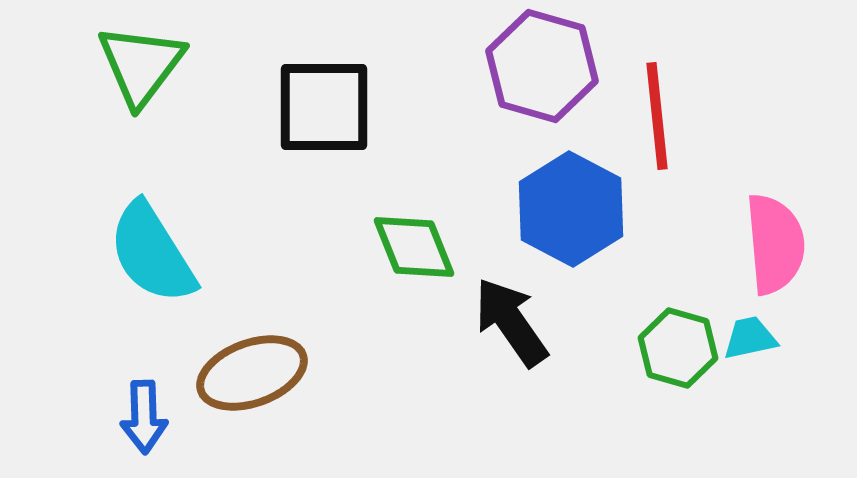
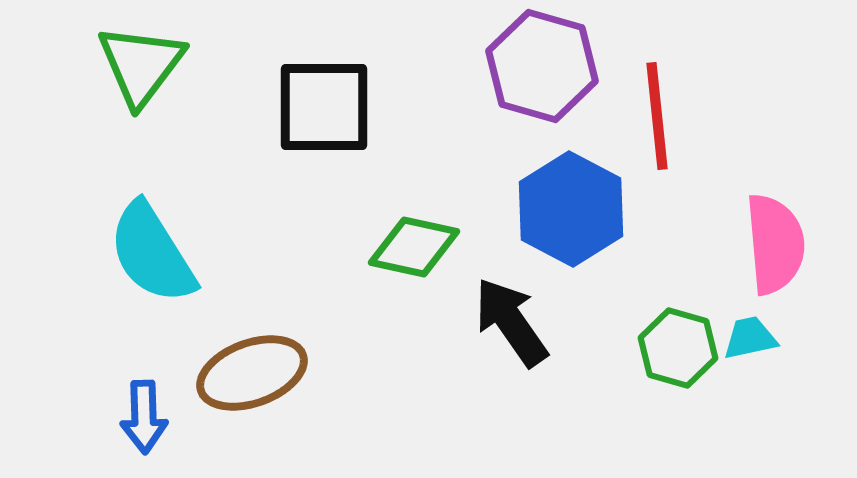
green diamond: rotated 56 degrees counterclockwise
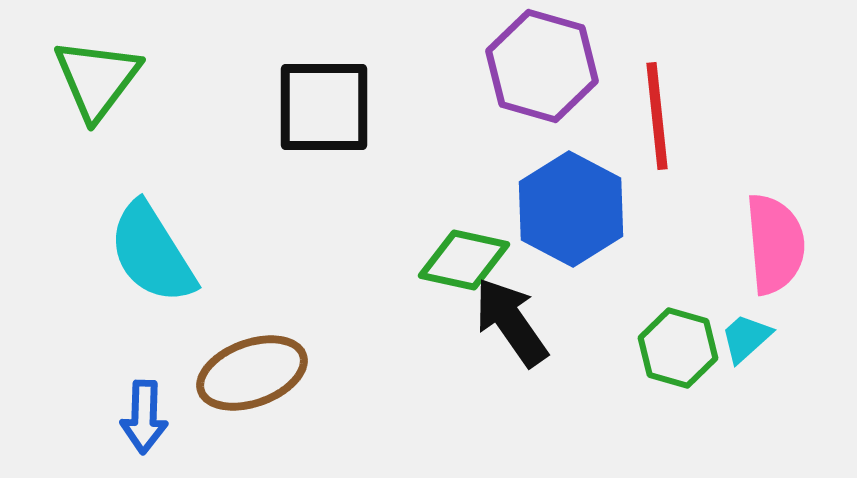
green triangle: moved 44 px left, 14 px down
green diamond: moved 50 px right, 13 px down
cyan trapezoid: moved 4 px left; rotated 30 degrees counterclockwise
blue arrow: rotated 4 degrees clockwise
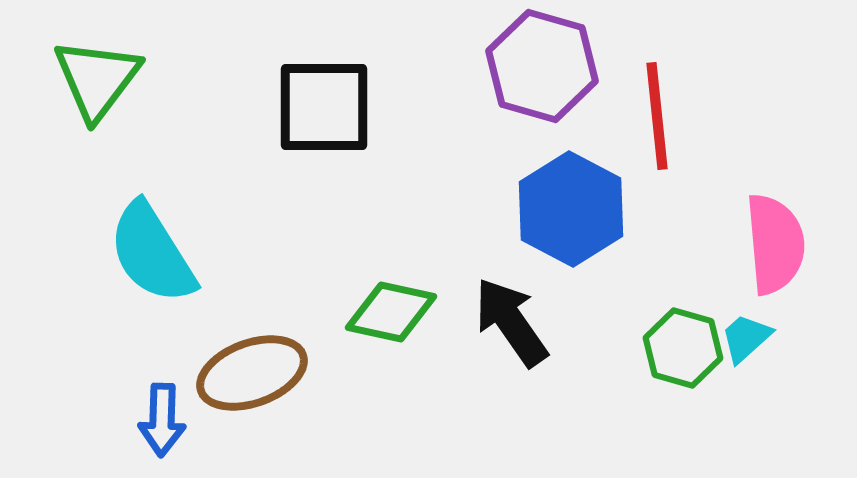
green diamond: moved 73 px left, 52 px down
green hexagon: moved 5 px right
blue arrow: moved 18 px right, 3 px down
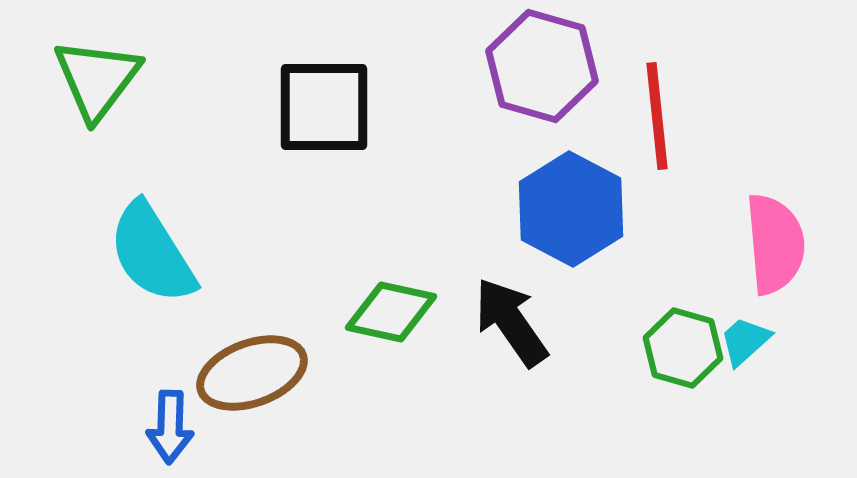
cyan trapezoid: moved 1 px left, 3 px down
blue arrow: moved 8 px right, 7 px down
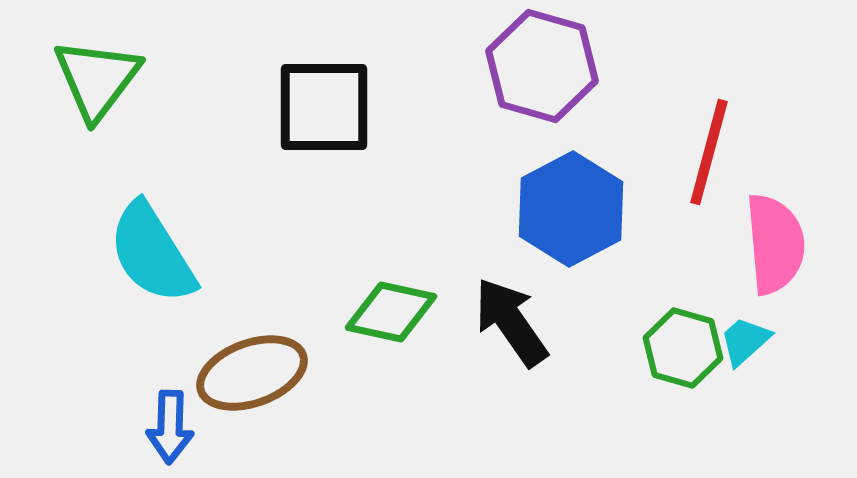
red line: moved 52 px right, 36 px down; rotated 21 degrees clockwise
blue hexagon: rotated 4 degrees clockwise
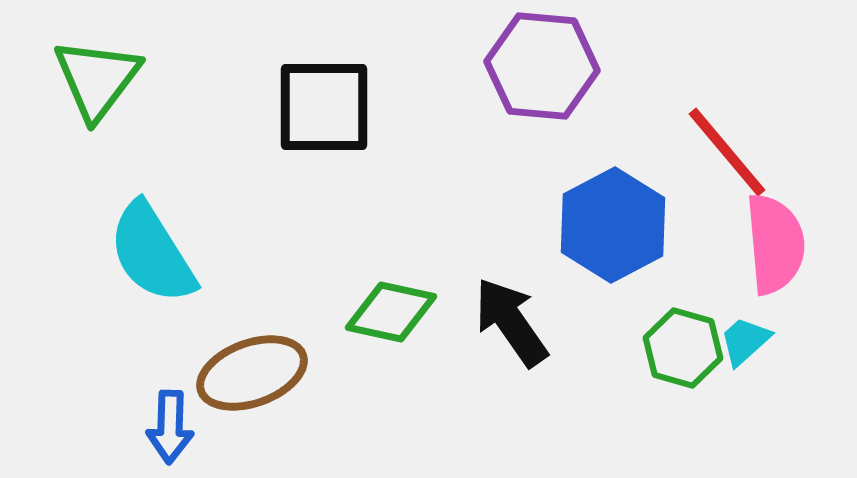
purple hexagon: rotated 11 degrees counterclockwise
red line: moved 18 px right; rotated 55 degrees counterclockwise
blue hexagon: moved 42 px right, 16 px down
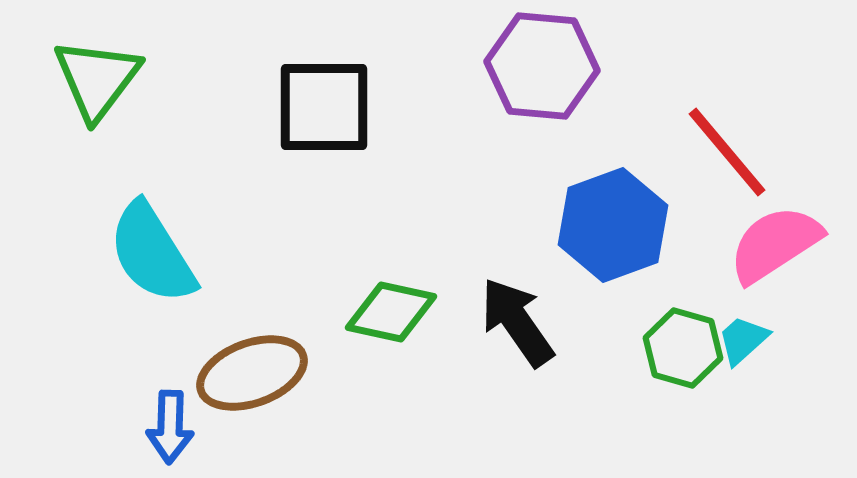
blue hexagon: rotated 8 degrees clockwise
pink semicircle: rotated 118 degrees counterclockwise
black arrow: moved 6 px right
cyan trapezoid: moved 2 px left, 1 px up
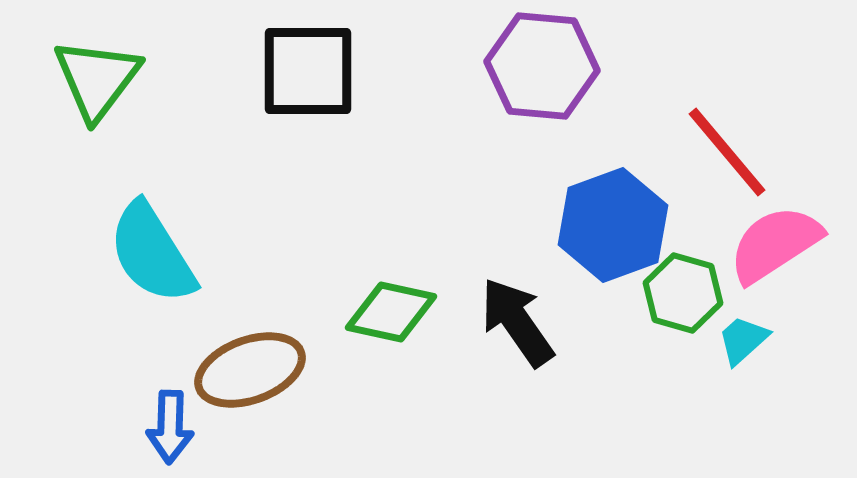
black square: moved 16 px left, 36 px up
green hexagon: moved 55 px up
brown ellipse: moved 2 px left, 3 px up
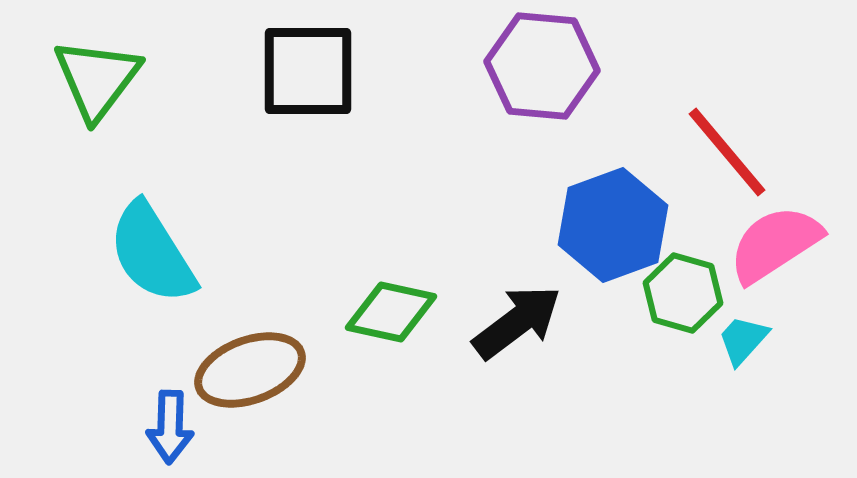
black arrow: rotated 88 degrees clockwise
cyan trapezoid: rotated 6 degrees counterclockwise
